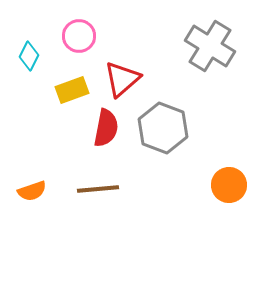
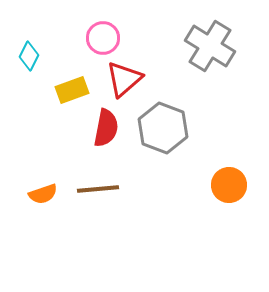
pink circle: moved 24 px right, 2 px down
red triangle: moved 2 px right
orange semicircle: moved 11 px right, 3 px down
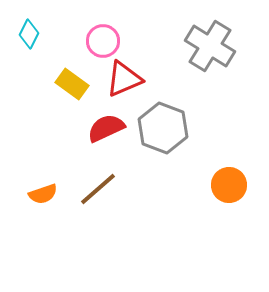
pink circle: moved 3 px down
cyan diamond: moved 22 px up
red triangle: rotated 18 degrees clockwise
yellow rectangle: moved 6 px up; rotated 56 degrees clockwise
red semicircle: rotated 126 degrees counterclockwise
brown line: rotated 36 degrees counterclockwise
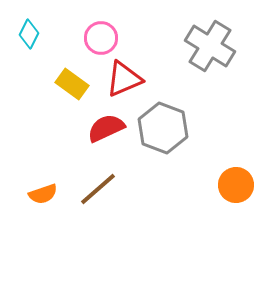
pink circle: moved 2 px left, 3 px up
orange circle: moved 7 px right
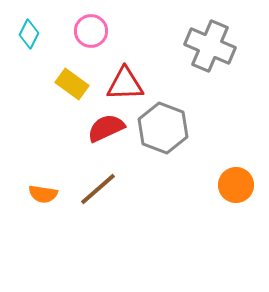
pink circle: moved 10 px left, 7 px up
gray cross: rotated 9 degrees counterclockwise
red triangle: moved 1 px right, 5 px down; rotated 21 degrees clockwise
orange semicircle: rotated 28 degrees clockwise
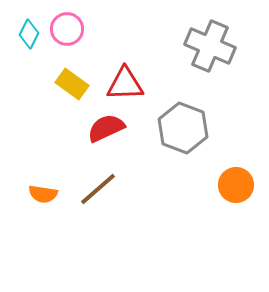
pink circle: moved 24 px left, 2 px up
gray hexagon: moved 20 px right
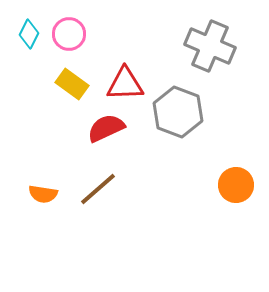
pink circle: moved 2 px right, 5 px down
gray hexagon: moved 5 px left, 16 px up
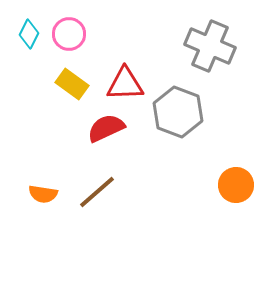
brown line: moved 1 px left, 3 px down
